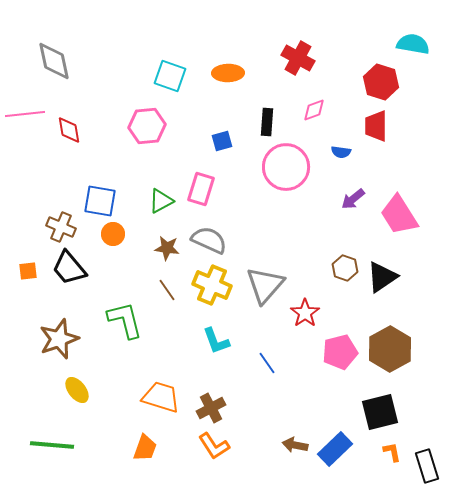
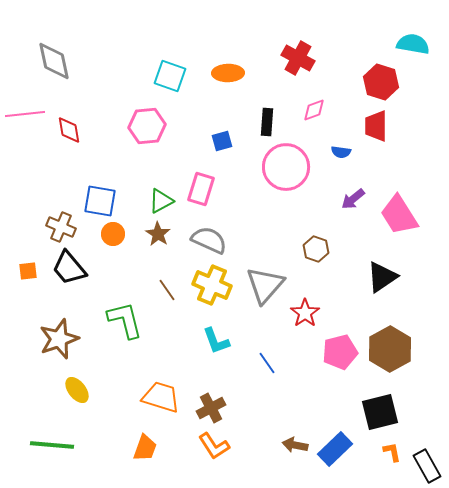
brown star at (167, 248): moved 9 px left, 14 px up; rotated 25 degrees clockwise
brown hexagon at (345, 268): moved 29 px left, 19 px up
black rectangle at (427, 466): rotated 12 degrees counterclockwise
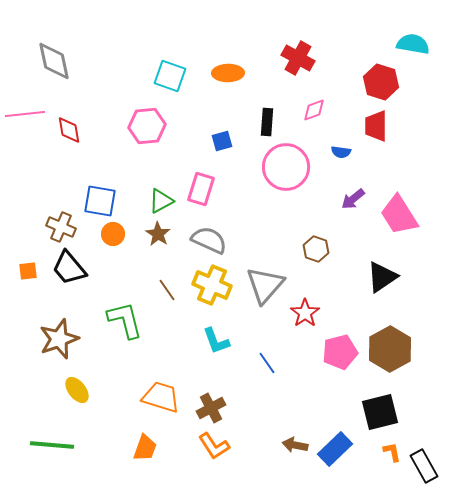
black rectangle at (427, 466): moved 3 px left
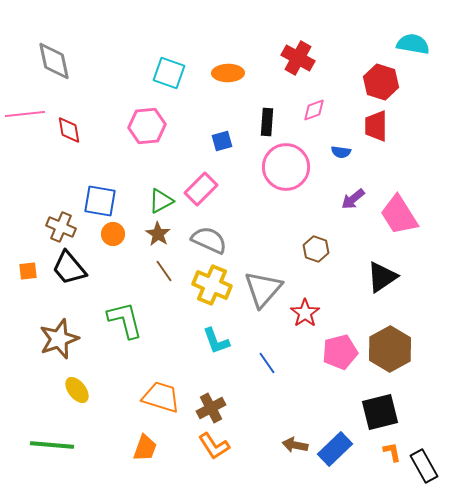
cyan square at (170, 76): moved 1 px left, 3 px up
pink rectangle at (201, 189): rotated 28 degrees clockwise
gray triangle at (265, 285): moved 2 px left, 4 px down
brown line at (167, 290): moved 3 px left, 19 px up
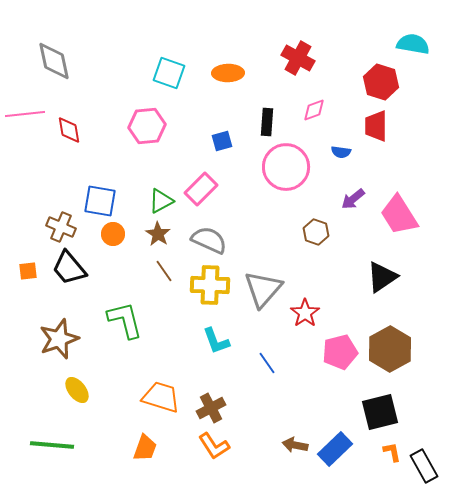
brown hexagon at (316, 249): moved 17 px up
yellow cross at (212, 285): moved 2 px left; rotated 21 degrees counterclockwise
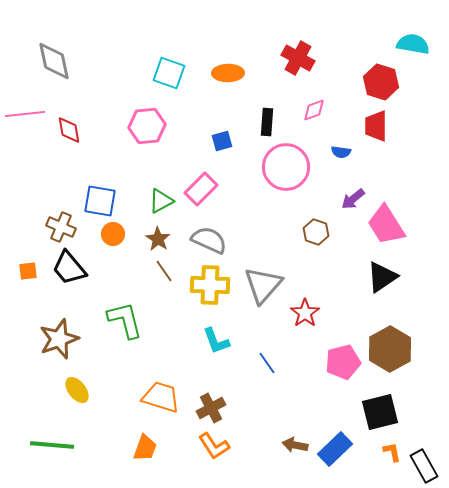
pink trapezoid at (399, 215): moved 13 px left, 10 px down
brown star at (158, 234): moved 5 px down
gray triangle at (263, 289): moved 4 px up
pink pentagon at (340, 352): moved 3 px right, 10 px down
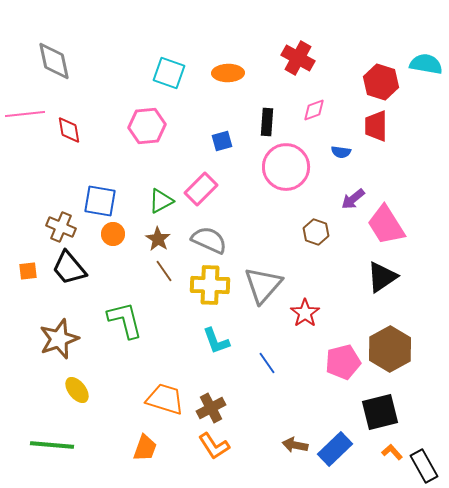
cyan semicircle at (413, 44): moved 13 px right, 20 px down
orange trapezoid at (161, 397): moved 4 px right, 2 px down
orange L-shape at (392, 452): rotated 30 degrees counterclockwise
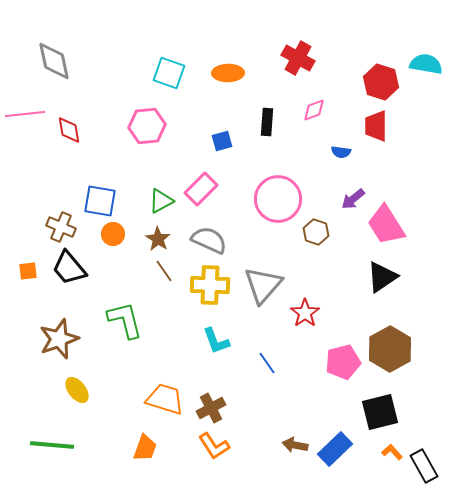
pink circle at (286, 167): moved 8 px left, 32 px down
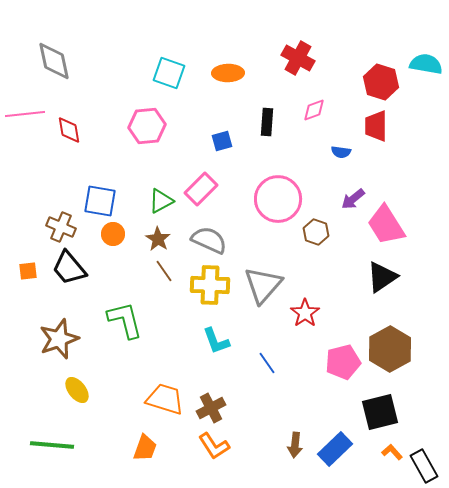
brown arrow at (295, 445): rotated 95 degrees counterclockwise
